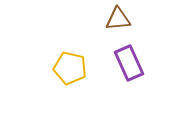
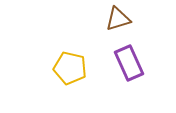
brown triangle: rotated 12 degrees counterclockwise
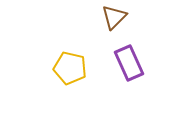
brown triangle: moved 4 px left, 2 px up; rotated 28 degrees counterclockwise
